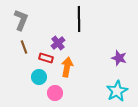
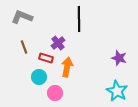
gray L-shape: moved 1 px right, 3 px up; rotated 90 degrees counterclockwise
cyan star: rotated 15 degrees counterclockwise
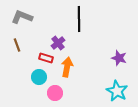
brown line: moved 7 px left, 2 px up
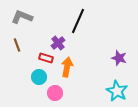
black line: moved 1 px left, 2 px down; rotated 25 degrees clockwise
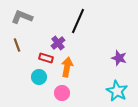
pink circle: moved 7 px right
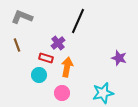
cyan circle: moved 2 px up
cyan star: moved 14 px left, 2 px down; rotated 30 degrees clockwise
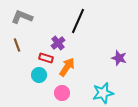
orange arrow: rotated 24 degrees clockwise
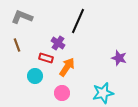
purple cross: rotated 16 degrees counterclockwise
cyan circle: moved 4 px left, 1 px down
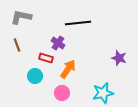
gray L-shape: moved 1 px left; rotated 10 degrees counterclockwise
black line: moved 2 px down; rotated 60 degrees clockwise
orange arrow: moved 1 px right, 2 px down
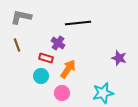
cyan circle: moved 6 px right
